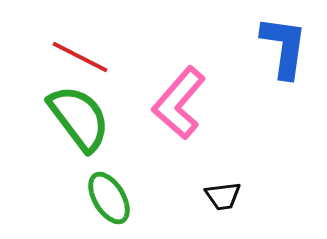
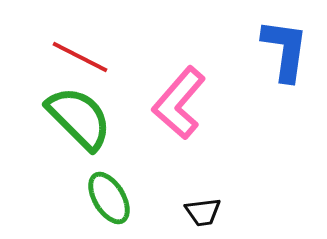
blue L-shape: moved 1 px right, 3 px down
green semicircle: rotated 8 degrees counterclockwise
black trapezoid: moved 20 px left, 16 px down
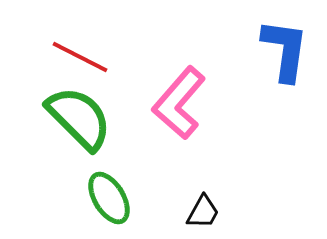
black trapezoid: rotated 54 degrees counterclockwise
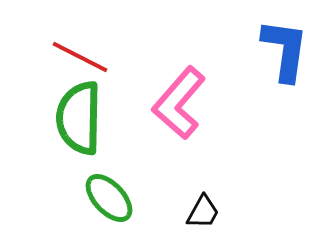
green semicircle: rotated 134 degrees counterclockwise
green ellipse: rotated 12 degrees counterclockwise
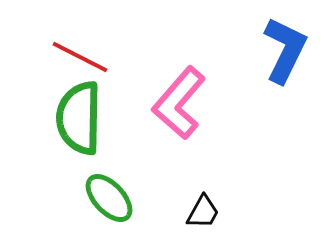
blue L-shape: rotated 18 degrees clockwise
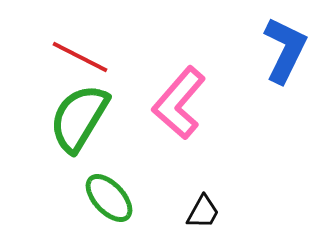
green semicircle: rotated 30 degrees clockwise
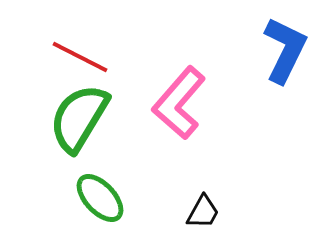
green ellipse: moved 9 px left
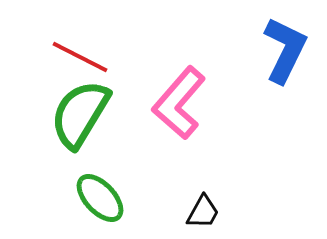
green semicircle: moved 1 px right, 4 px up
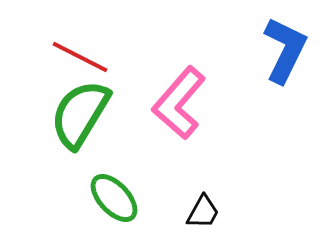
green ellipse: moved 14 px right
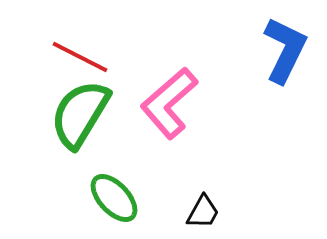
pink L-shape: moved 10 px left; rotated 8 degrees clockwise
